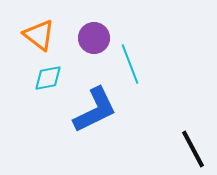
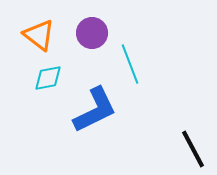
purple circle: moved 2 px left, 5 px up
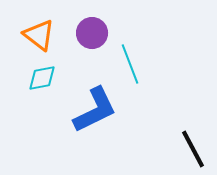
cyan diamond: moved 6 px left
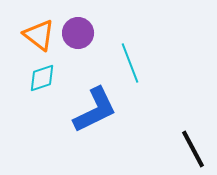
purple circle: moved 14 px left
cyan line: moved 1 px up
cyan diamond: rotated 8 degrees counterclockwise
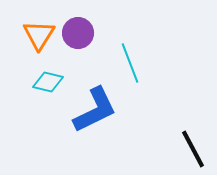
orange triangle: rotated 24 degrees clockwise
cyan diamond: moved 6 px right, 4 px down; rotated 32 degrees clockwise
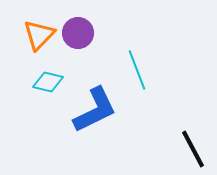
orange triangle: rotated 12 degrees clockwise
cyan line: moved 7 px right, 7 px down
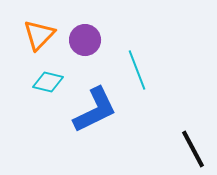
purple circle: moved 7 px right, 7 px down
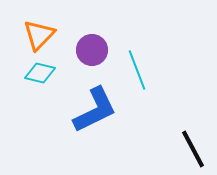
purple circle: moved 7 px right, 10 px down
cyan diamond: moved 8 px left, 9 px up
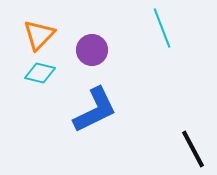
cyan line: moved 25 px right, 42 px up
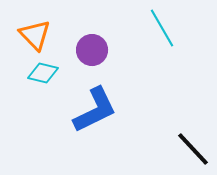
cyan line: rotated 9 degrees counterclockwise
orange triangle: moved 4 px left; rotated 28 degrees counterclockwise
cyan diamond: moved 3 px right
black line: rotated 15 degrees counterclockwise
